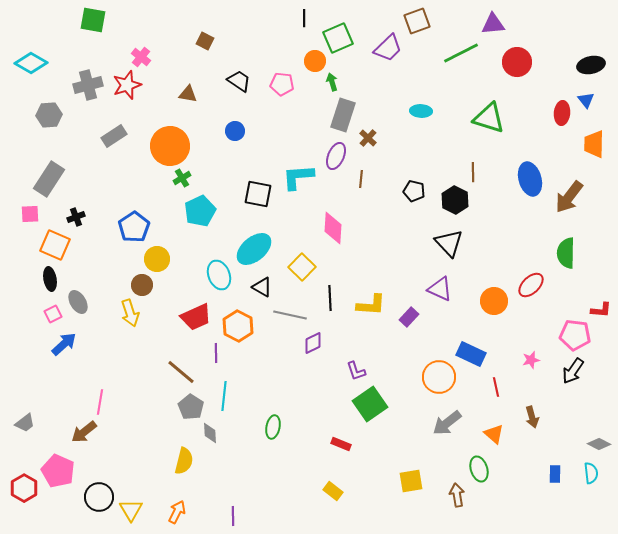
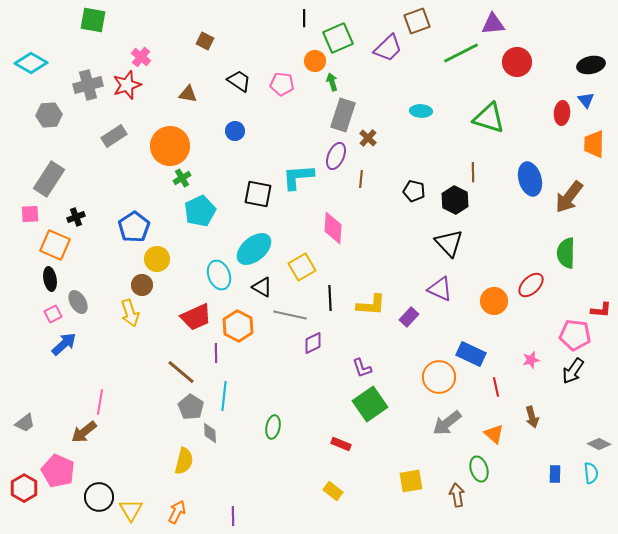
yellow square at (302, 267): rotated 16 degrees clockwise
purple L-shape at (356, 371): moved 6 px right, 3 px up
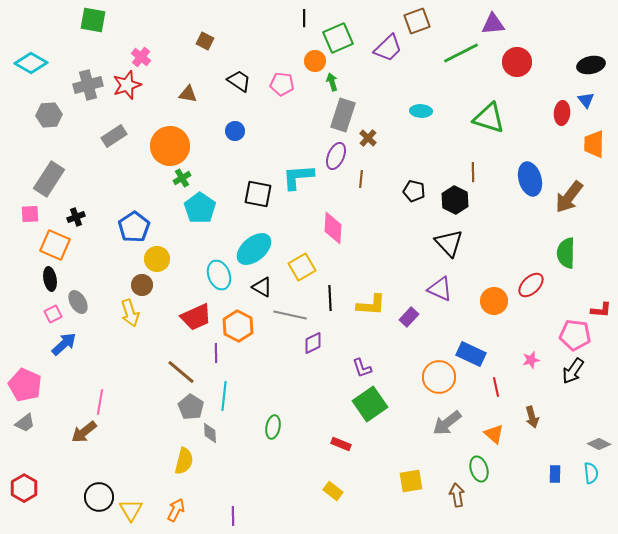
cyan pentagon at (200, 211): moved 3 px up; rotated 12 degrees counterclockwise
pink pentagon at (58, 471): moved 33 px left, 86 px up
orange arrow at (177, 512): moved 1 px left, 2 px up
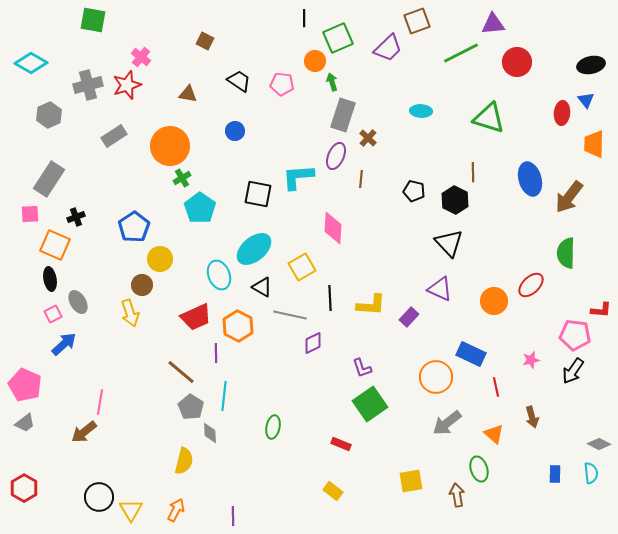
gray hexagon at (49, 115): rotated 20 degrees counterclockwise
yellow circle at (157, 259): moved 3 px right
orange circle at (439, 377): moved 3 px left
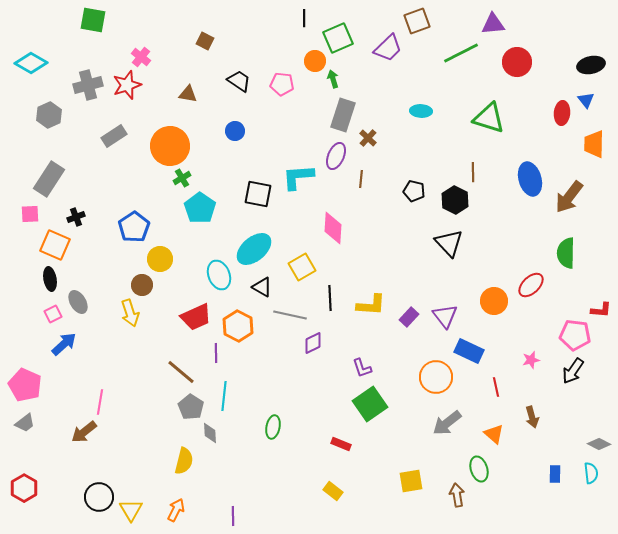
green arrow at (332, 82): moved 1 px right, 3 px up
purple triangle at (440, 289): moved 5 px right, 27 px down; rotated 28 degrees clockwise
blue rectangle at (471, 354): moved 2 px left, 3 px up
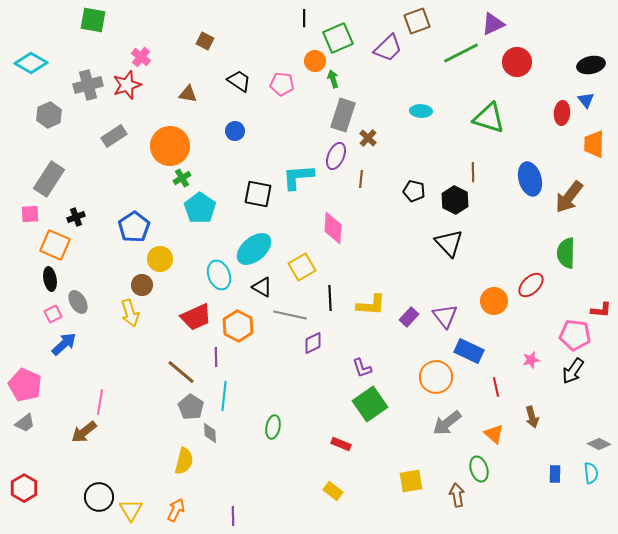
purple triangle at (493, 24): rotated 20 degrees counterclockwise
purple line at (216, 353): moved 4 px down
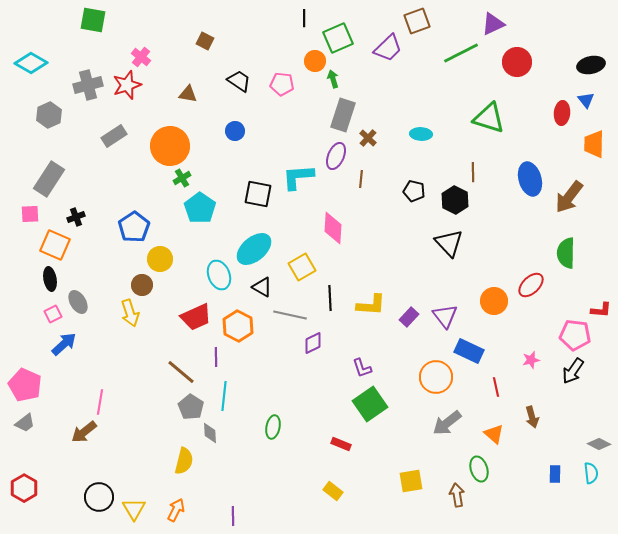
cyan ellipse at (421, 111): moved 23 px down
yellow triangle at (131, 510): moved 3 px right, 1 px up
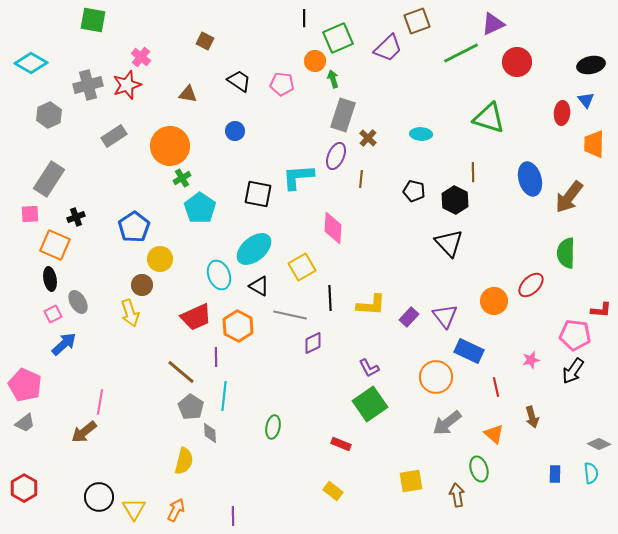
black triangle at (262, 287): moved 3 px left, 1 px up
purple L-shape at (362, 368): moved 7 px right; rotated 10 degrees counterclockwise
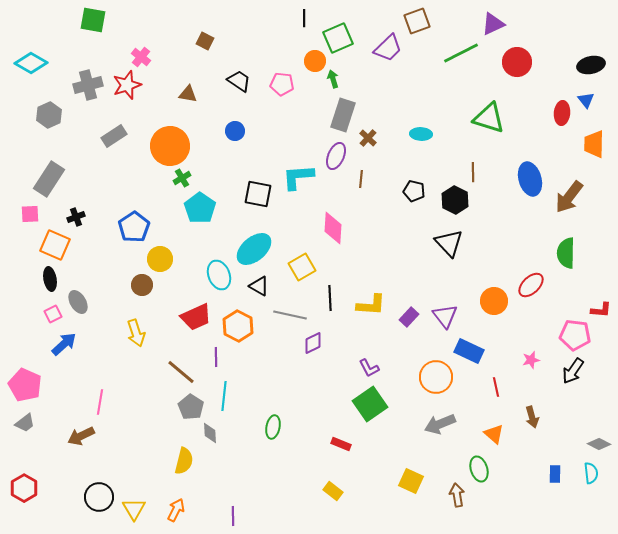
yellow arrow at (130, 313): moved 6 px right, 20 px down
gray arrow at (447, 423): moved 7 px left, 1 px down; rotated 16 degrees clockwise
brown arrow at (84, 432): moved 3 px left, 4 px down; rotated 12 degrees clockwise
yellow square at (411, 481): rotated 35 degrees clockwise
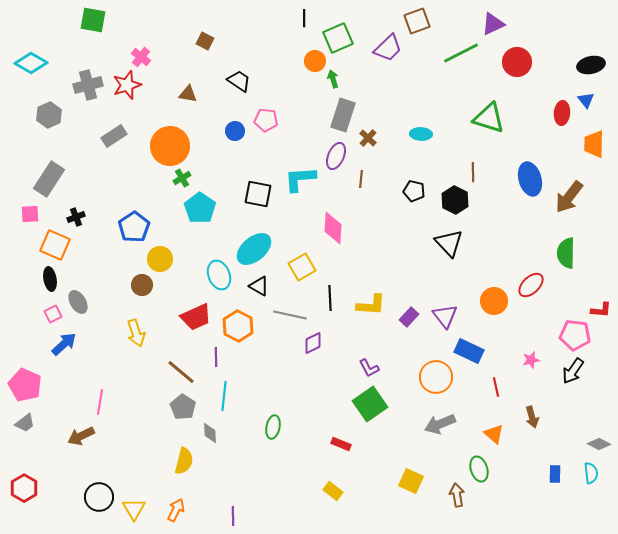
pink pentagon at (282, 84): moved 16 px left, 36 px down
cyan L-shape at (298, 177): moved 2 px right, 2 px down
gray pentagon at (191, 407): moved 8 px left
